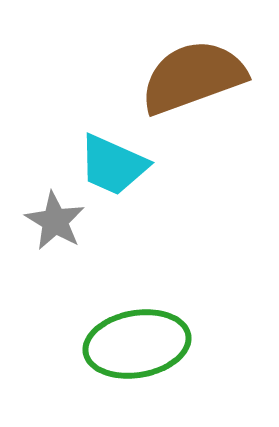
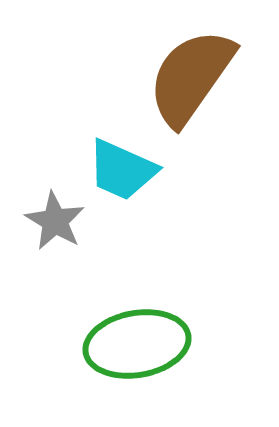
brown semicircle: moved 2 px left; rotated 35 degrees counterclockwise
cyan trapezoid: moved 9 px right, 5 px down
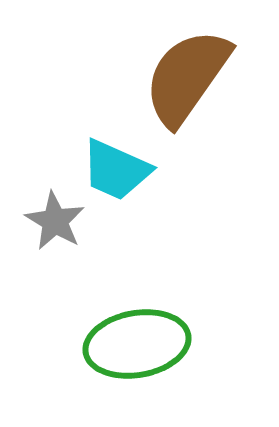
brown semicircle: moved 4 px left
cyan trapezoid: moved 6 px left
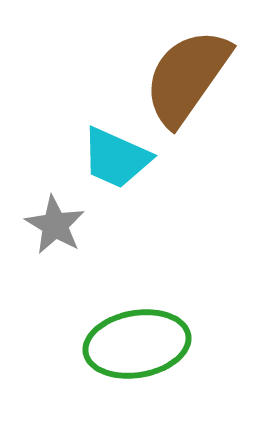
cyan trapezoid: moved 12 px up
gray star: moved 4 px down
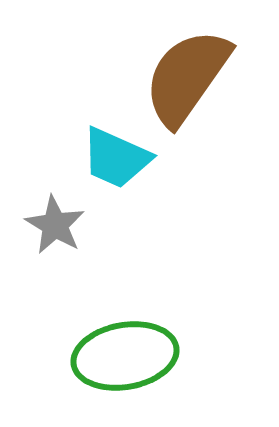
green ellipse: moved 12 px left, 12 px down
